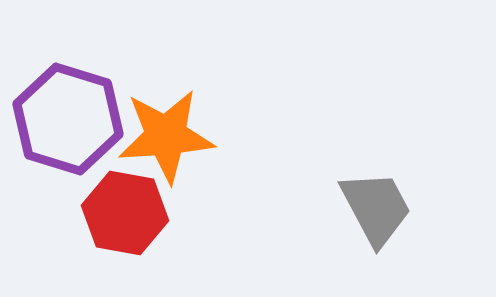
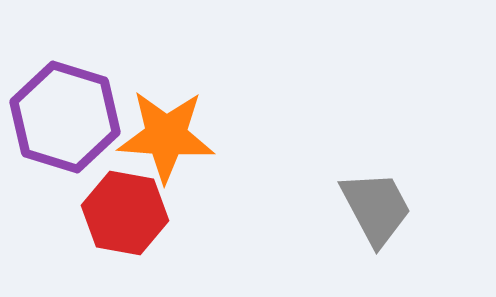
purple hexagon: moved 3 px left, 2 px up
orange star: rotated 8 degrees clockwise
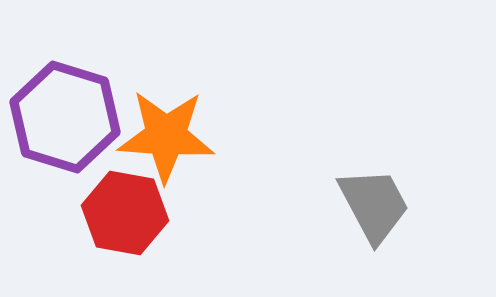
gray trapezoid: moved 2 px left, 3 px up
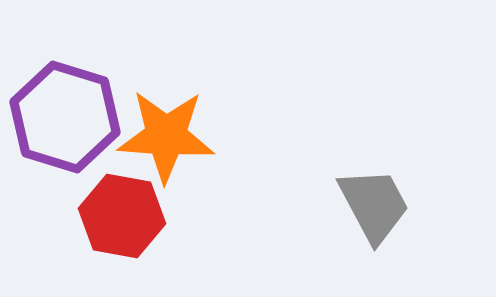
red hexagon: moved 3 px left, 3 px down
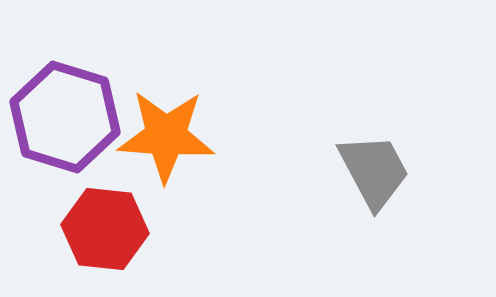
gray trapezoid: moved 34 px up
red hexagon: moved 17 px left, 13 px down; rotated 4 degrees counterclockwise
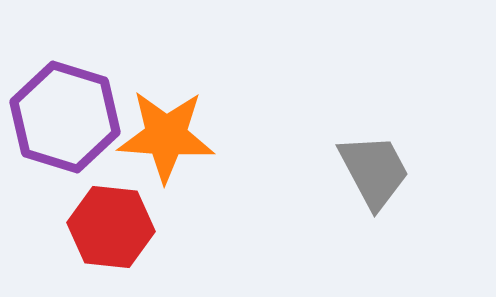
red hexagon: moved 6 px right, 2 px up
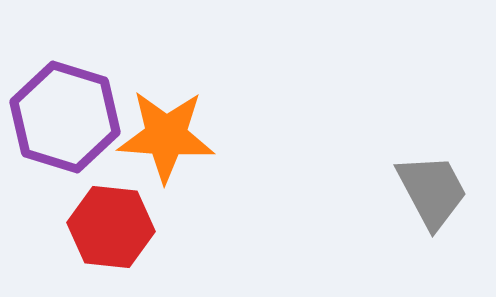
gray trapezoid: moved 58 px right, 20 px down
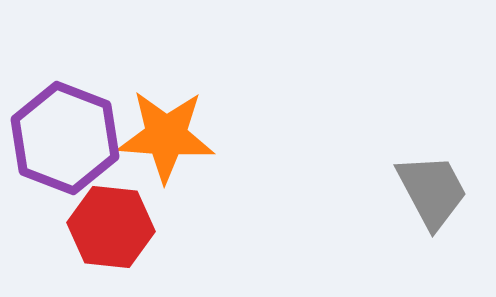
purple hexagon: moved 21 px down; rotated 4 degrees clockwise
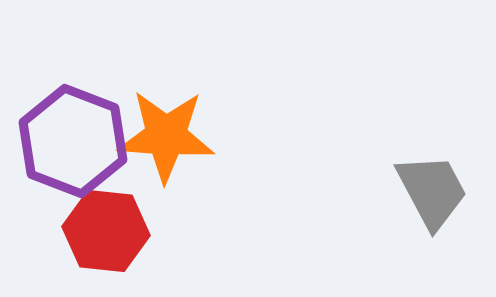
purple hexagon: moved 8 px right, 3 px down
red hexagon: moved 5 px left, 4 px down
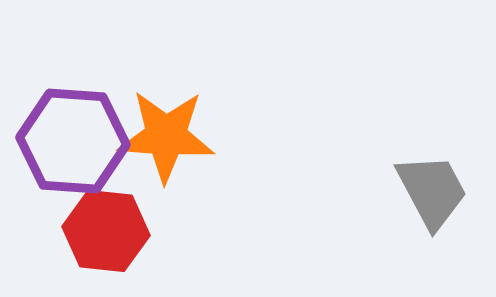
purple hexagon: rotated 17 degrees counterclockwise
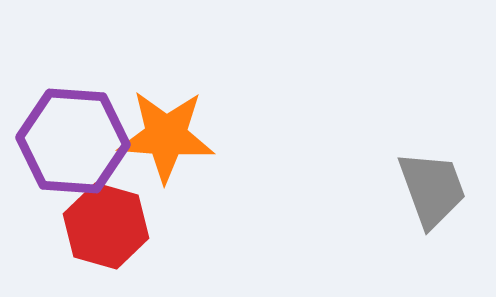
gray trapezoid: moved 2 px up; rotated 8 degrees clockwise
red hexagon: moved 5 px up; rotated 10 degrees clockwise
